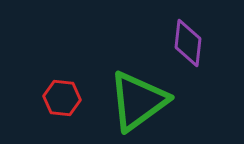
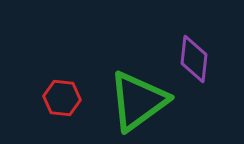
purple diamond: moved 6 px right, 16 px down
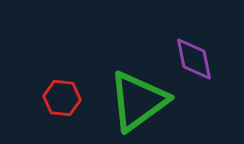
purple diamond: rotated 18 degrees counterclockwise
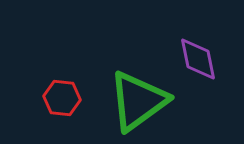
purple diamond: moved 4 px right
